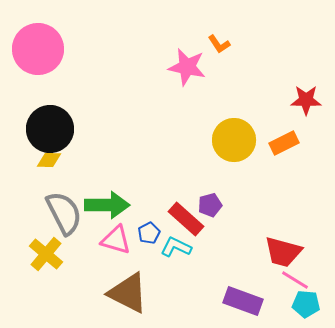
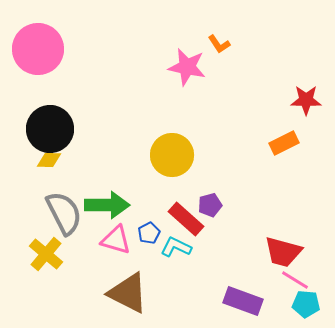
yellow circle: moved 62 px left, 15 px down
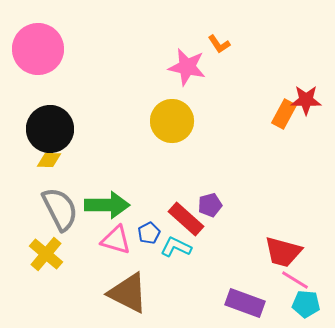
orange rectangle: moved 29 px up; rotated 36 degrees counterclockwise
yellow circle: moved 34 px up
gray semicircle: moved 4 px left, 4 px up
purple rectangle: moved 2 px right, 2 px down
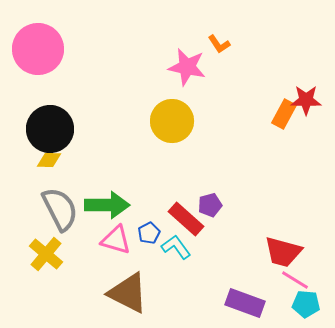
cyan L-shape: rotated 28 degrees clockwise
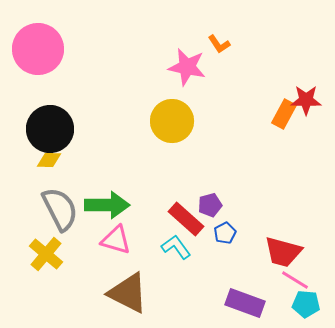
blue pentagon: moved 76 px right
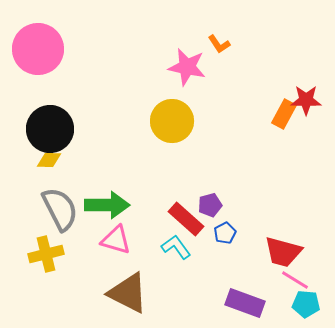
yellow cross: rotated 36 degrees clockwise
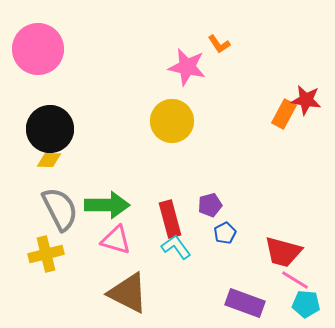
red star: rotated 8 degrees clockwise
red rectangle: moved 16 px left; rotated 33 degrees clockwise
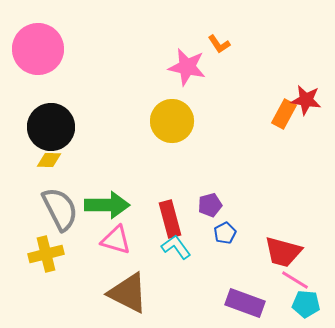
black circle: moved 1 px right, 2 px up
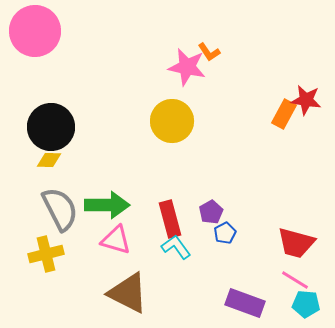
orange L-shape: moved 10 px left, 8 px down
pink circle: moved 3 px left, 18 px up
purple pentagon: moved 1 px right, 7 px down; rotated 15 degrees counterclockwise
red trapezoid: moved 13 px right, 9 px up
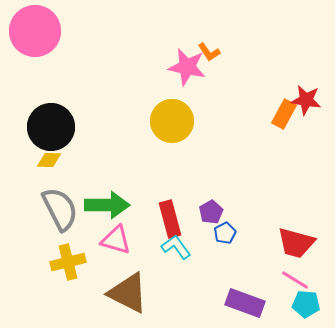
yellow cross: moved 22 px right, 8 px down
